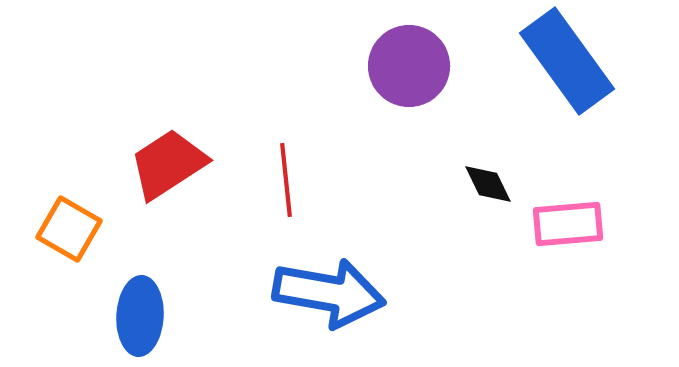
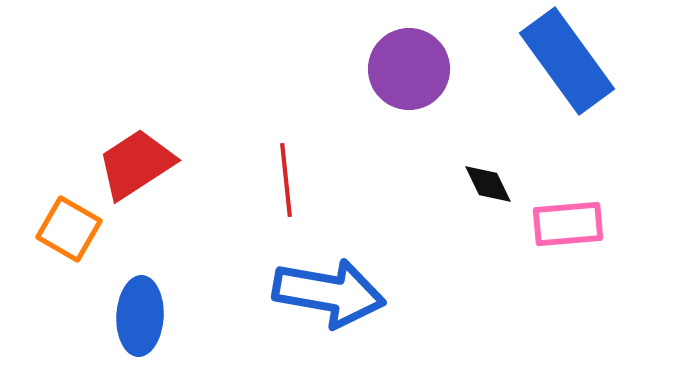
purple circle: moved 3 px down
red trapezoid: moved 32 px left
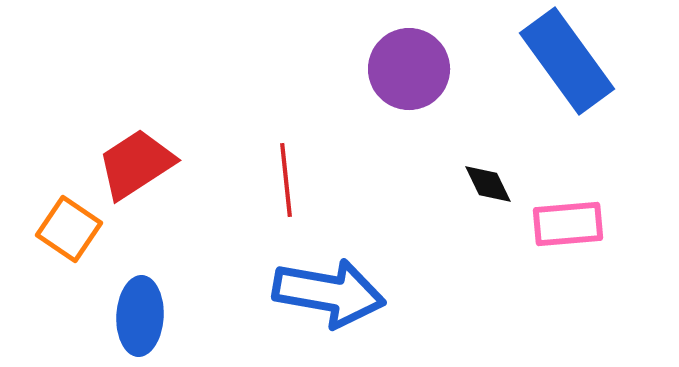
orange square: rotated 4 degrees clockwise
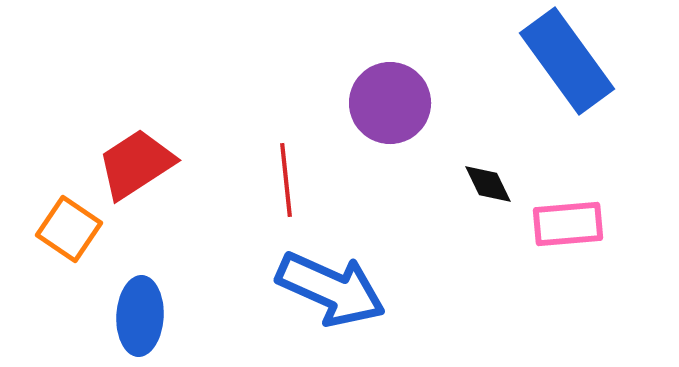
purple circle: moved 19 px left, 34 px down
blue arrow: moved 2 px right, 4 px up; rotated 14 degrees clockwise
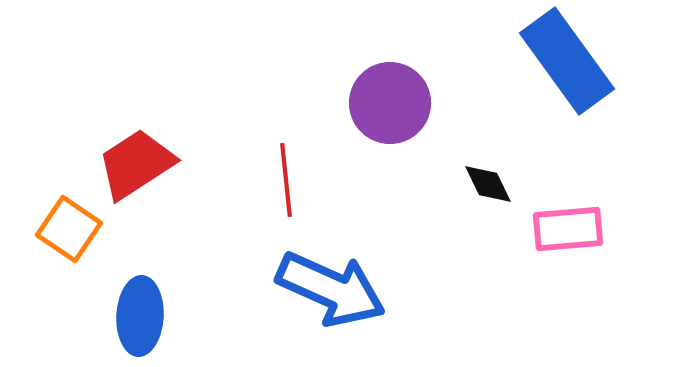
pink rectangle: moved 5 px down
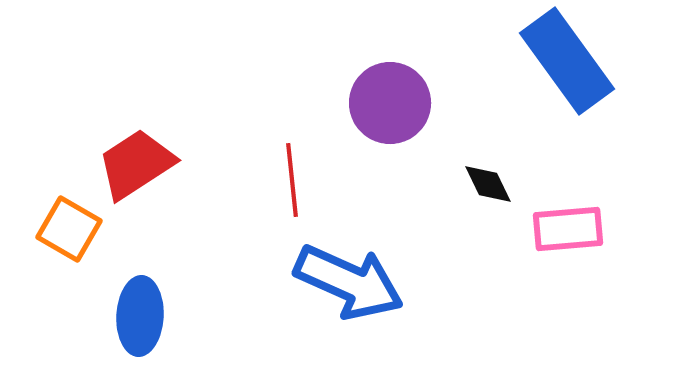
red line: moved 6 px right
orange square: rotated 4 degrees counterclockwise
blue arrow: moved 18 px right, 7 px up
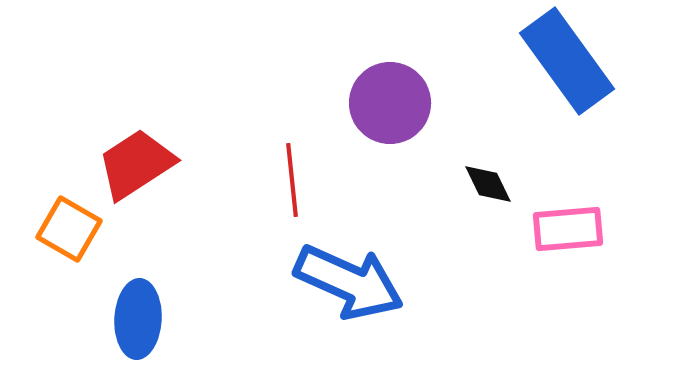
blue ellipse: moved 2 px left, 3 px down
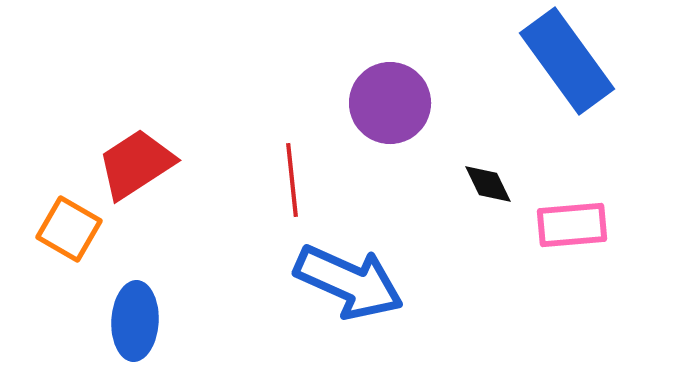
pink rectangle: moved 4 px right, 4 px up
blue ellipse: moved 3 px left, 2 px down
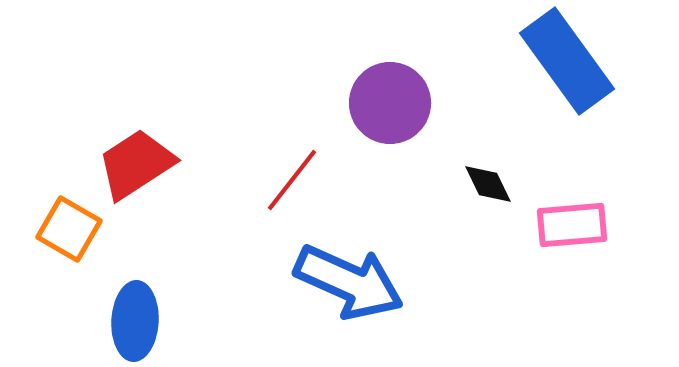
red line: rotated 44 degrees clockwise
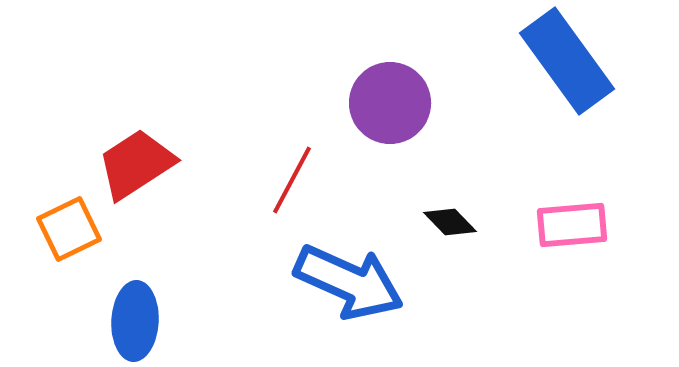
red line: rotated 10 degrees counterclockwise
black diamond: moved 38 px left, 38 px down; rotated 18 degrees counterclockwise
orange square: rotated 34 degrees clockwise
